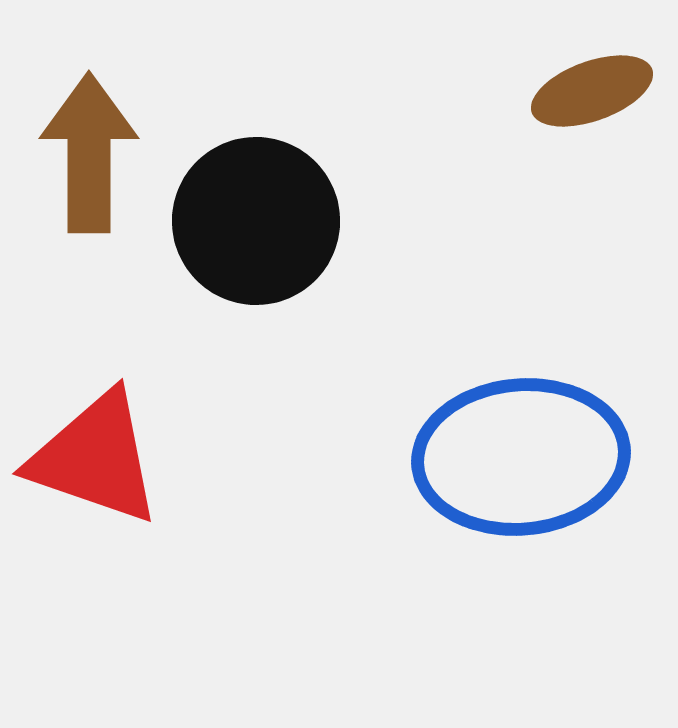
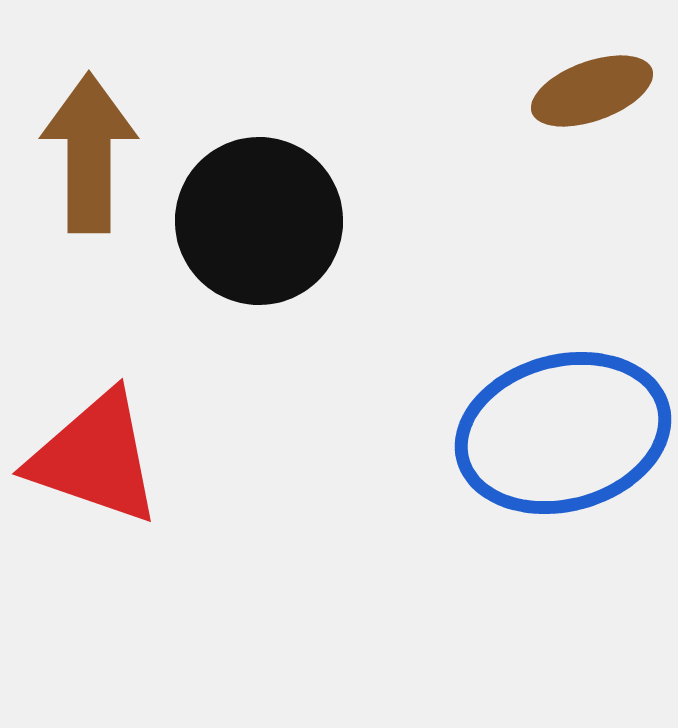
black circle: moved 3 px right
blue ellipse: moved 42 px right, 24 px up; rotated 10 degrees counterclockwise
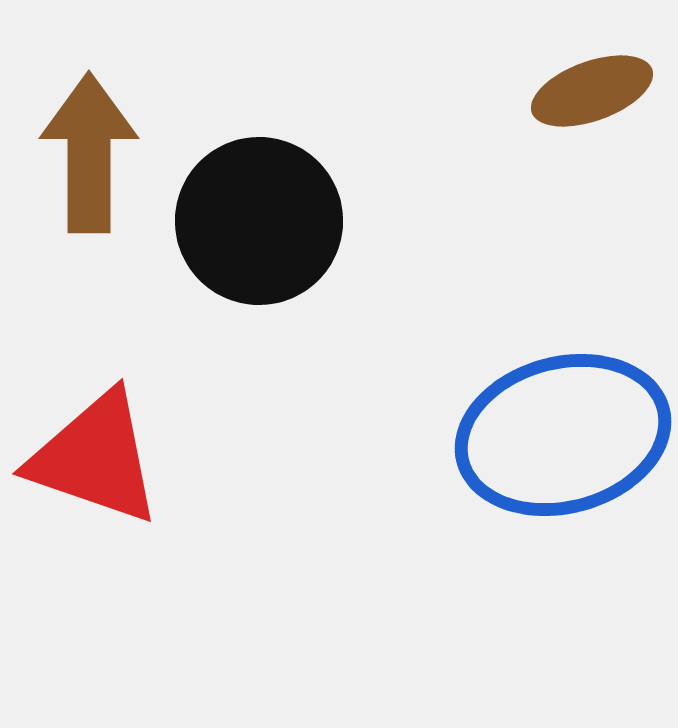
blue ellipse: moved 2 px down
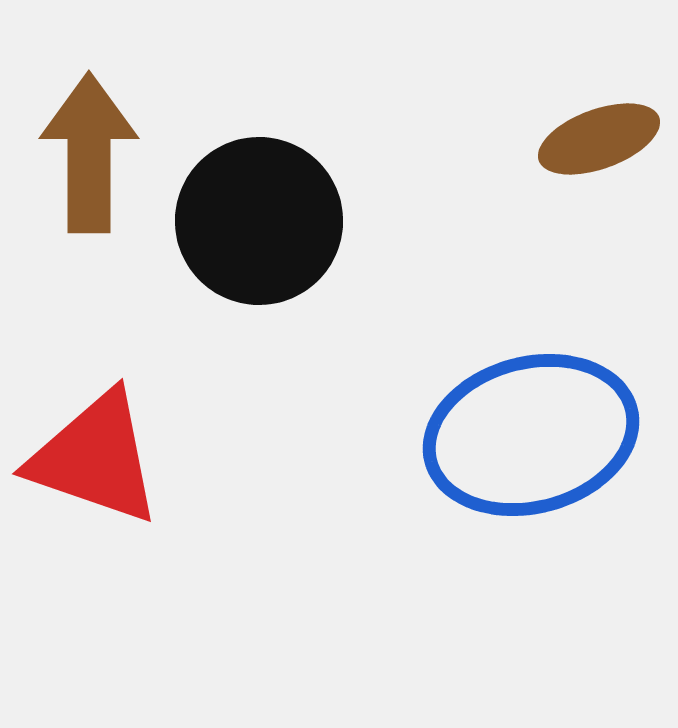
brown ellipse: moved 7 px right, 48 px down
blue ellipse: moved 32 px left
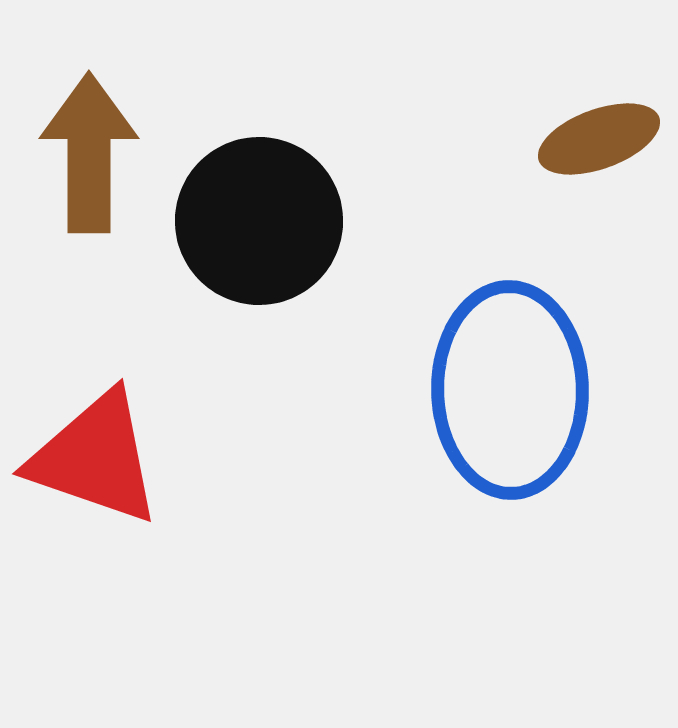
blue ellipse: moved 21 px left, 45 px up; rotated 76 degrees counterclockwise
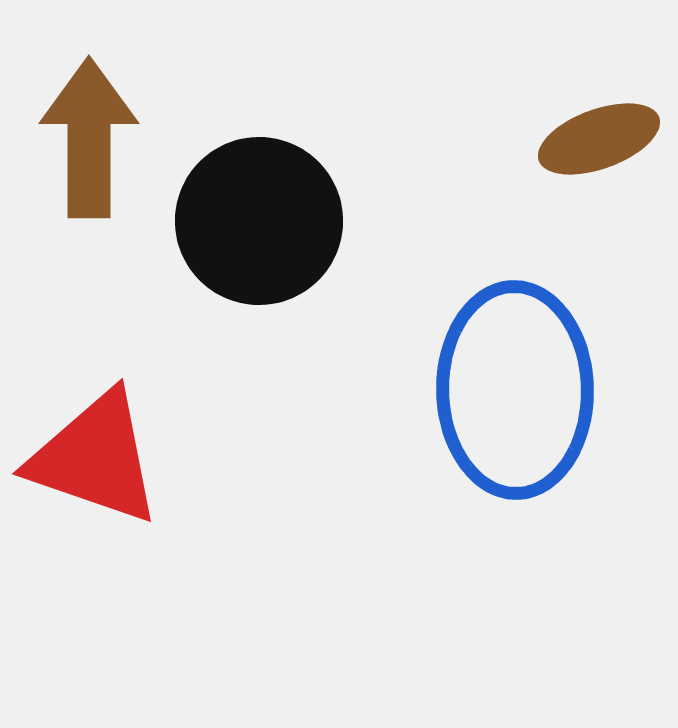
brown arrow: moved 15 px up
blue ellipse: moved 5 px right
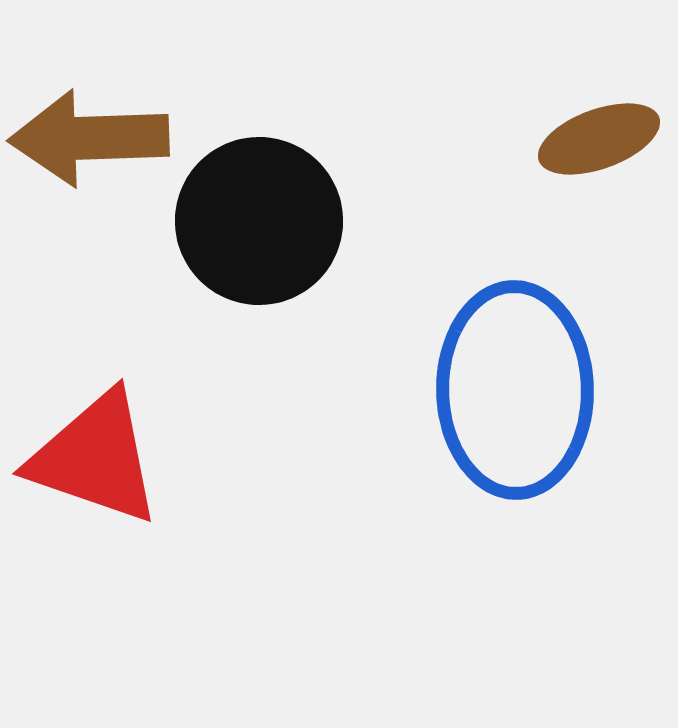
brown arrow: rotated 92 degrees counterclockwise
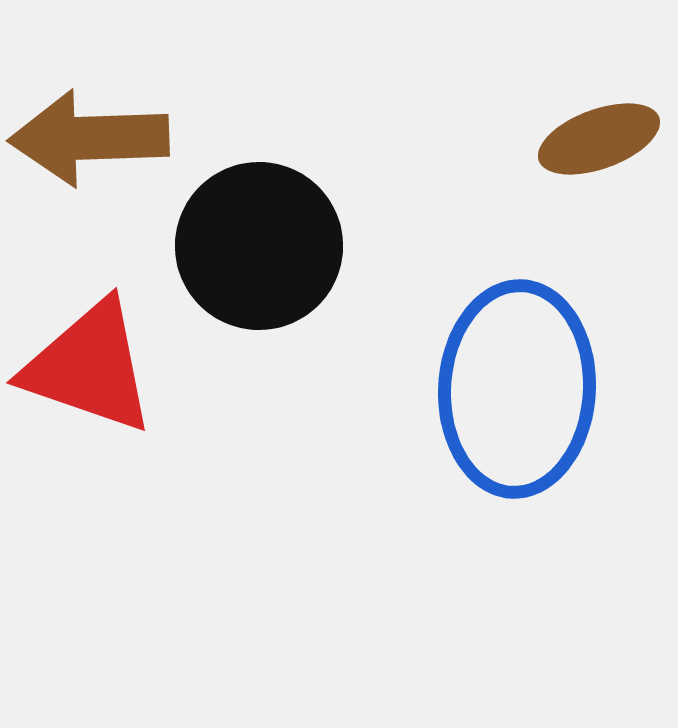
black circle: moved 25 px down
blue ellipse: moved 2 px right, 1 px up; rotated 4 degrees clockwise
red triangle: moved 6 px left, 91 px up
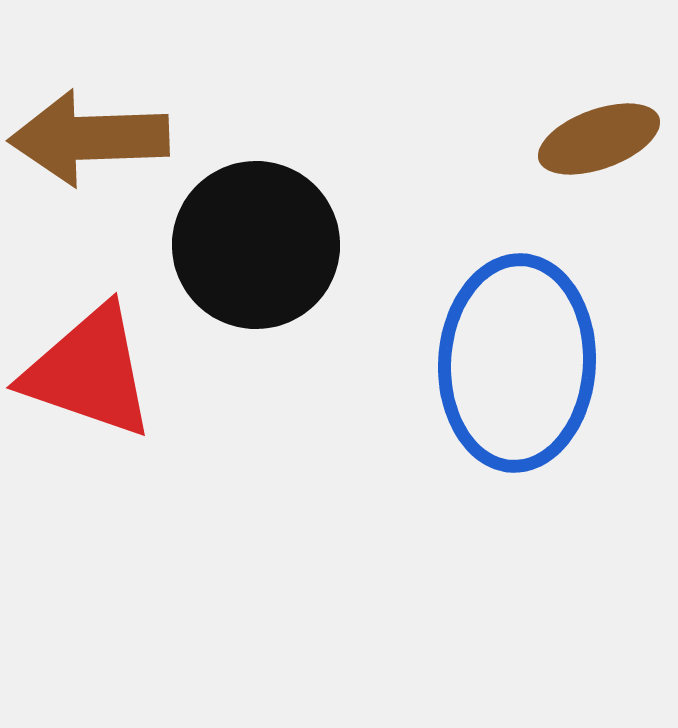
black circle: moved 3 px left, 1 px up
red triangle: moved 5 px down
blue ellipse: moved 26 px up
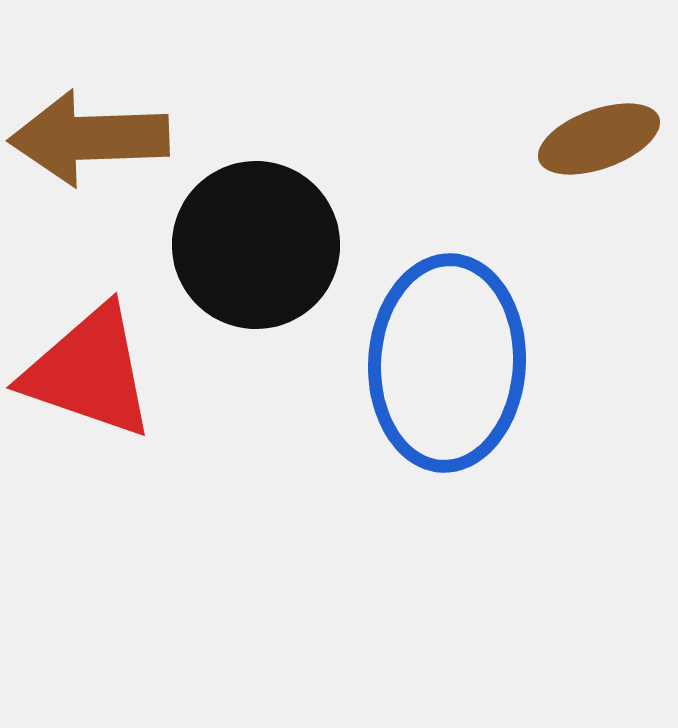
blue ellipse: moved 70 px left
